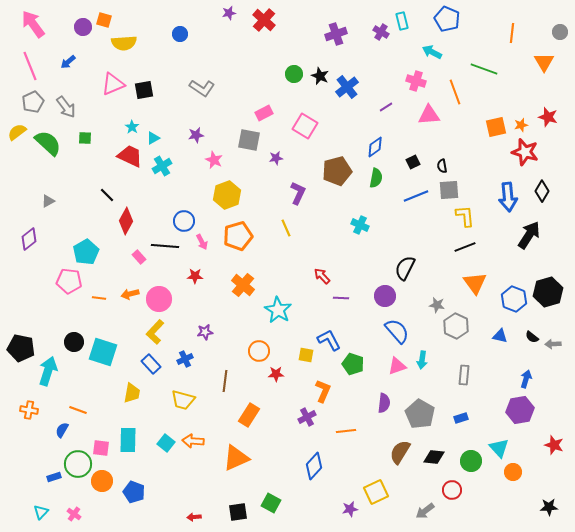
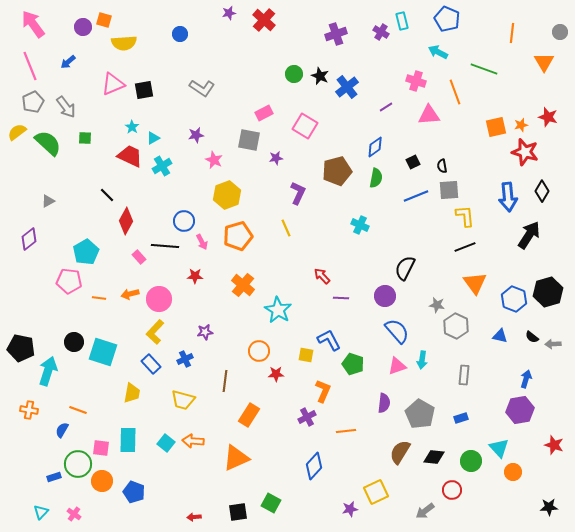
cyan arrow at (432, 52): moved 6 px right
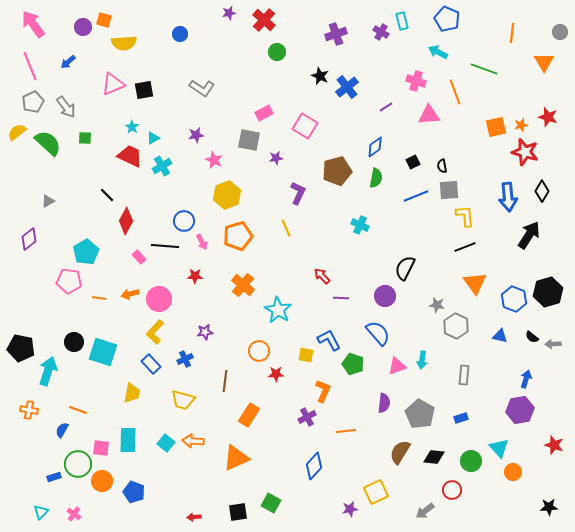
green circle at (294, 74): moved 17 px left, 22 px up
blue semicircle at (397, 331): moved 19 px left, 2 px down
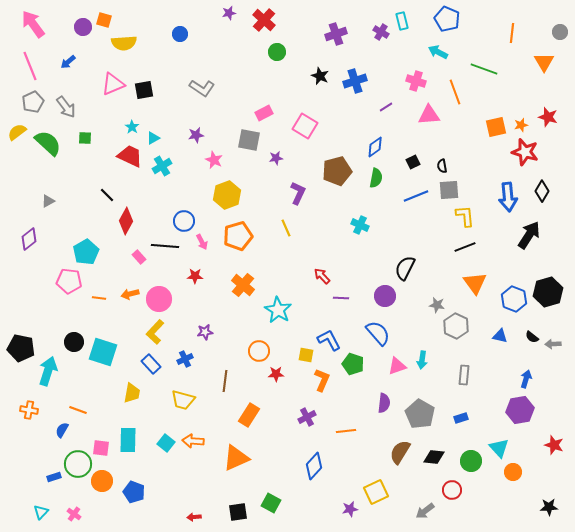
blue cross at (347, 87): moved 8 px right, 6 px up; rotated 20 degrees clockwise
orange L-shape at (323, 391): moved 1 px left, 11 px up
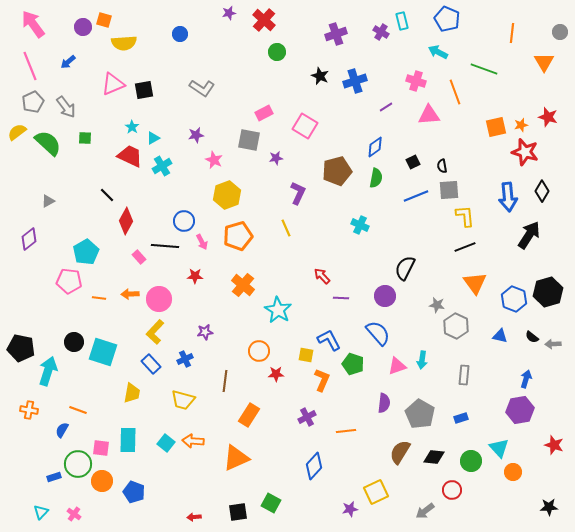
orange arrow at (130, 294): rotated 12 degrees clockwise
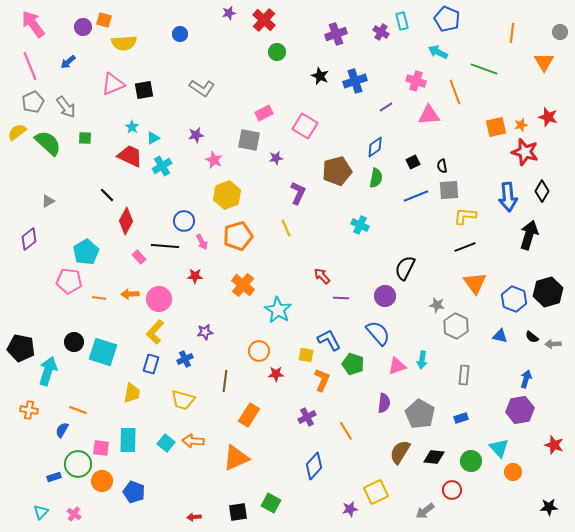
yellow L-shape at (465, 216): rotated 80 degrees counterclockwise
black arrow at (529, 235): rotated 16 degrees counterclockwise
blue rectangle at (151, 364): rotated 60 degrees clockwise
orange line at (346, 431): rotated 66 degrees clockwise
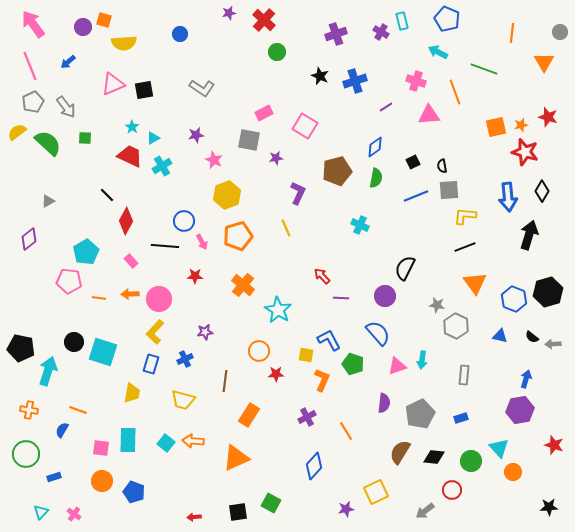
pink rectangle at (139, 257): moved 8 px left, 4 px down
gray pentagon at (420, 414): rotated 16 degrees clockwise
green circle at (78, 464): moved 52 px left, 10 px up
purple star at (350, 509): moved 4 px left
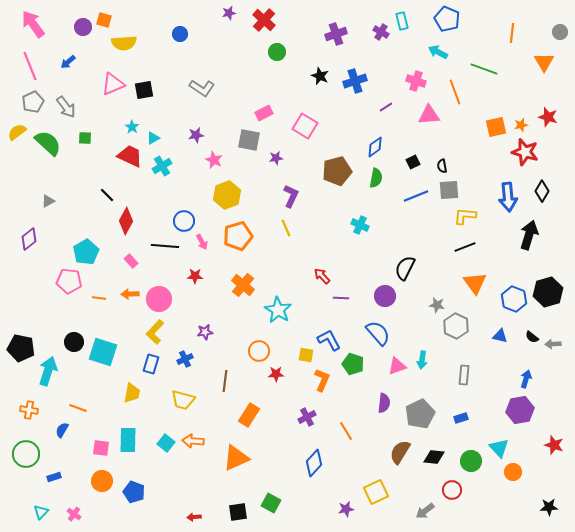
purple L-shape at (298, 193): moved 7 px left, 3 px down
orange line at (78, 410): moved 2 px up
blue diamond at (314, 466): moved 3 px up
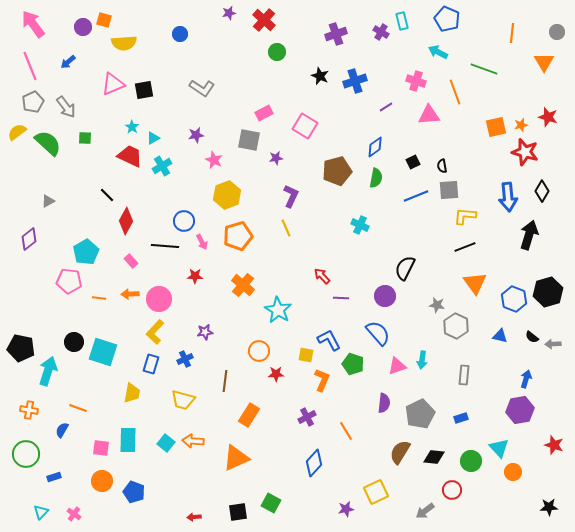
gray circle at (560, 32): moved 3 px left
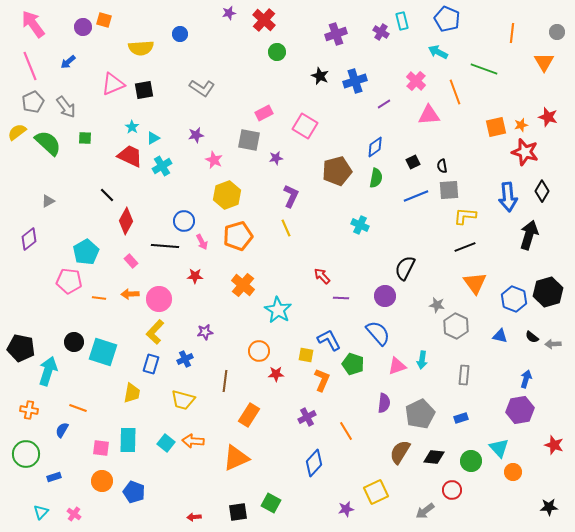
yellow semicircle at (124, 43): moved 17 px right, 5 px down
pink cross at (416, 81): rotated 24 degrees clockwise
purple line at (386, 107): moved 2 px left, 3 px up
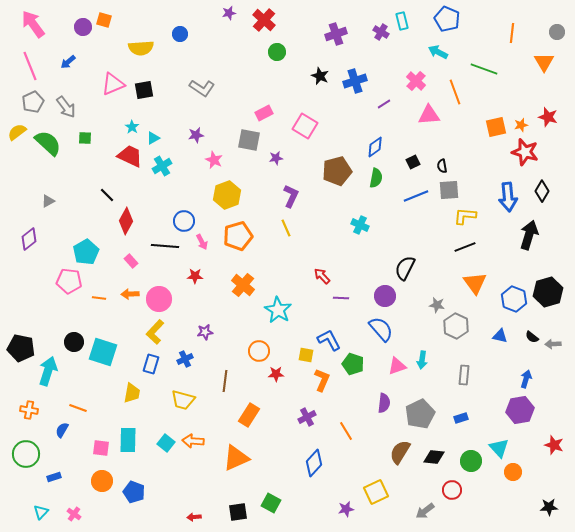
blue semicircle at (378, 333): moved 3 px right, 4 px up
